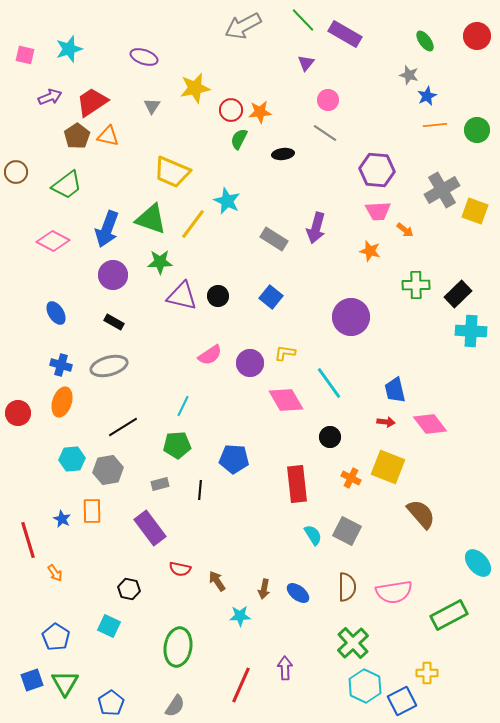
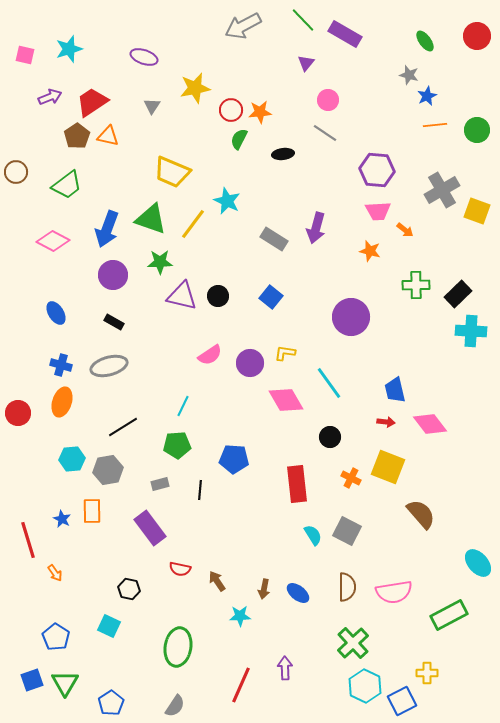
yellow square at (475, 211): moved 2 px right
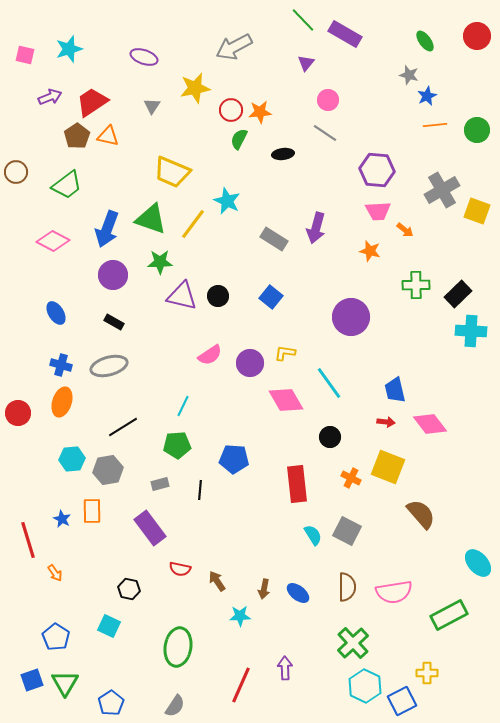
gray arrow at (243, 26): moved 9 px left, 21 px down
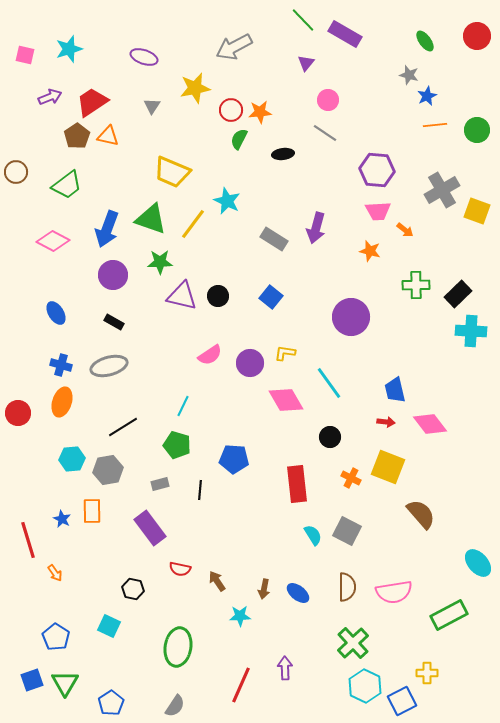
green pentagon at (177, 445): rotated 20 degrees clockwise
black hexagon at (129, 589): moved 4 px right
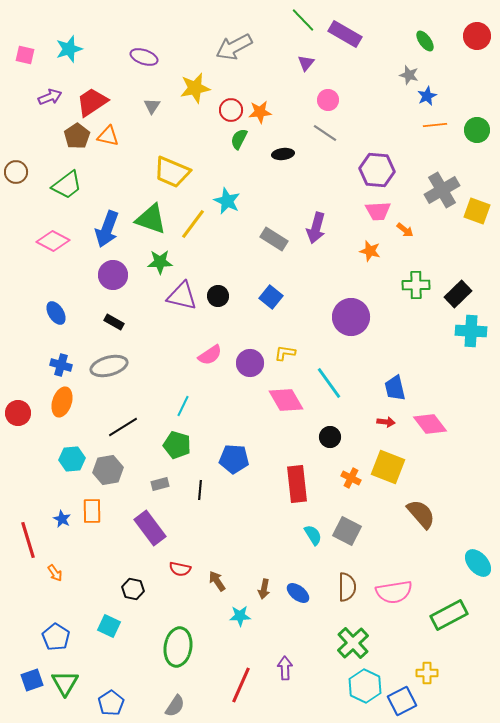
blue trapezoid at (395, 390): moved 2 px up
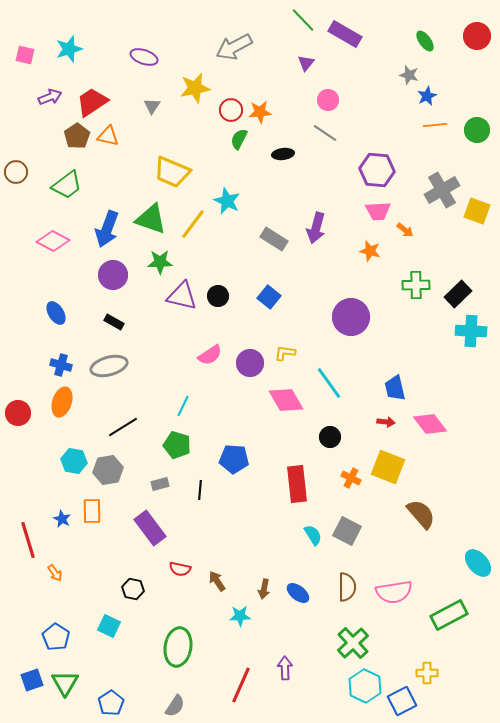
blue square at (271, 297): moved 2 px left
cyan hexagon at (72, 459): moved 2 px right, 2 px down; rotated 15 degrees clockwise
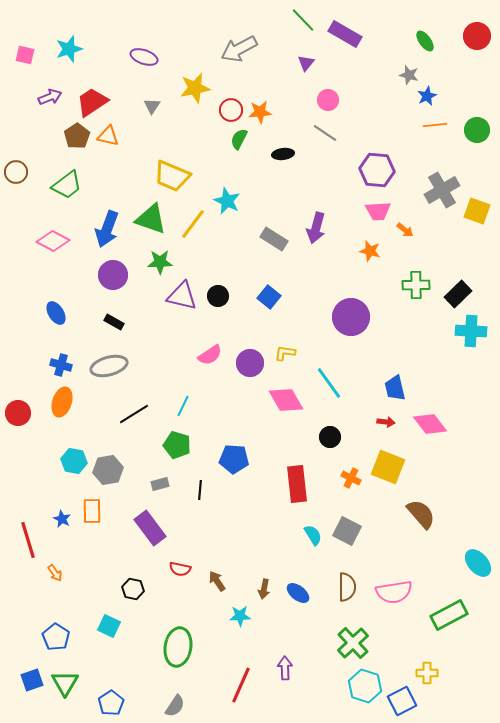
gray arrow at (234, 47): moved 5 px right, 2 px down
yellow trapezoid at (172, 172): moved 4 px down
black line at (123, 427): moved 11 px right, 13 px up
cyan hexagon at (365, 686): rotated 8 degrees counterclockwise
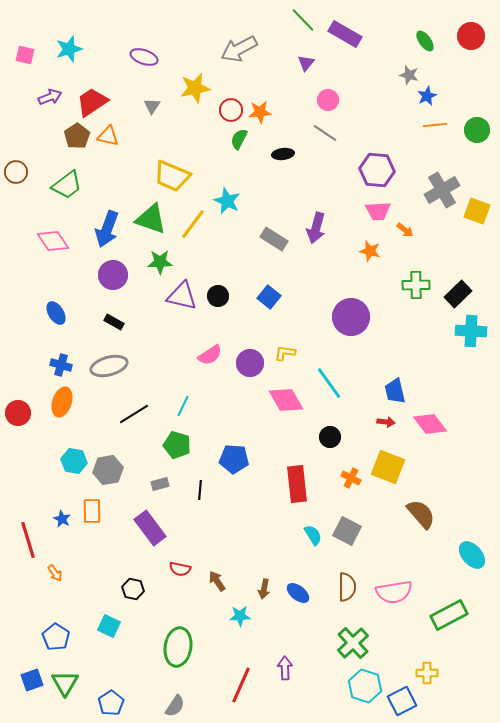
red circle at (477, 36): moved 6 px left
pink diamond at (53, 241): rotated 28 degrees clockwise
blue trapezoid at (395, 388): moved 3 px down
cyan ellipse at (478, 563): moved 6 px left, 8 px up
